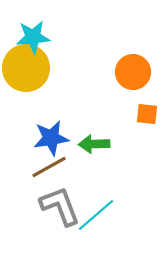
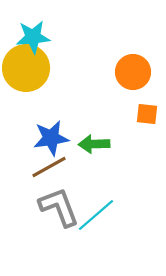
gray L-shape: moved 1 px left, 1 px down
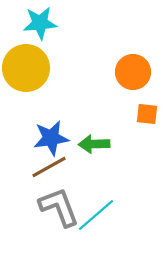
cyan star: moved 7 px right, 14 px up
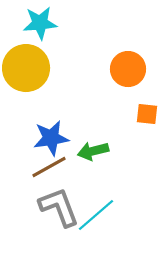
orange circle: moved 5 px left, 3 px up
green arrow: moved 1 px left, 7 px down; rotated 12 degrees counterclockwise
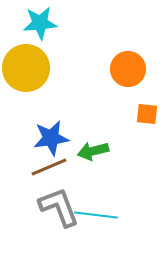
brown line: rotated 6 degrees clockwise
cyan line: rotated 48 degrees clockwise
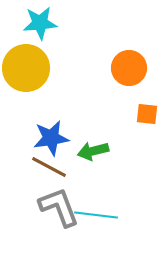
orange circle: moved 1 px right, 1 px up
brown line: rotated 51 degrees clockwise
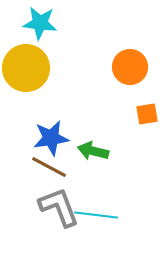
cyan star: rotated 12 degrees clockwise
orange circle: moved 1 px right, 1 px up
orange square: rotated 15 degrees counterclockwise
green arrow: rotated 28 degrees clockwise
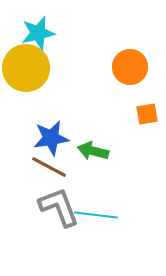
cyan star: moved 2 px left, 10 px down; rotated 20 degrees counterclockwise
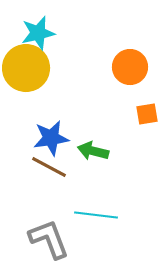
gray L-shape: moved 10 px left, 32 px down
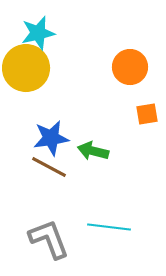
cyan line: moved 13 px right, 12 px down
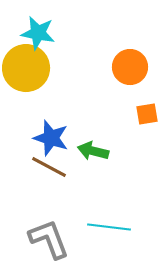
cyan star: rotated 24 degrees clockwise
blue star: rotated 27 degrees clockwise
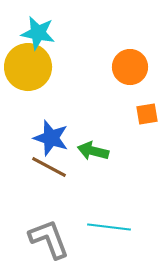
yellow circle: moved 2 px right, 1 px up
